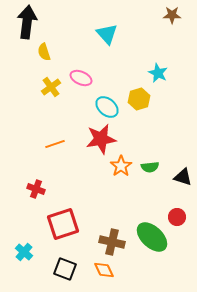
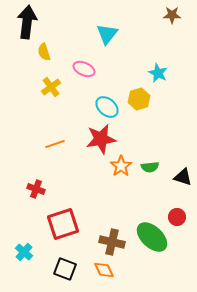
cyan triangle: rotated 20 degrees clockwise
pink ellipse: moved 3 px right, 9 px up
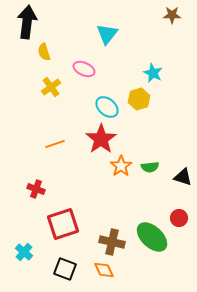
cyan star: moved 5 px left
red star: rotated 24 degrees counterclockwise
red circle: moved 2 px right, 1 px down
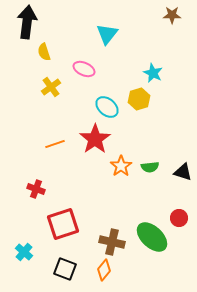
red star: moved 6 px left
black triangle: moved 5 px up
orange diamond: rotated 65 degrees clockwise
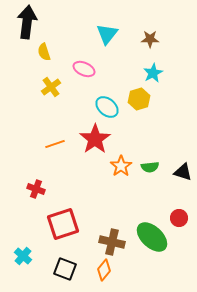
brown star: moved 22 px left, 24 px down
cyan star: rotated 18 degrees clockwise
cyan cross: moved 1 px left, 4 px down
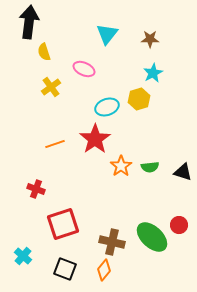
black arrow: moved 2 px right
cyan ellipse: rotated 60 degrees counterclockwise
red circle: moved 7 px down
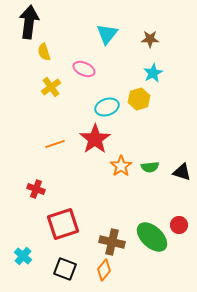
black triangle: moved 1 px left
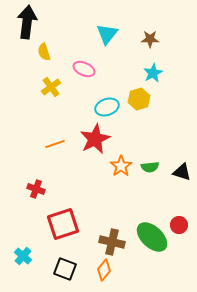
black arrow: moved 2 px left
red star: rotated 8 degrees clockwise
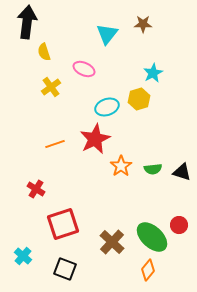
brown star: moved 7 px left, 15 px up
green semicircle: moved 3 px right, 2 px down
red cross: rotated 12 degrees clockwise
brown cross: rotated 30 degrees clockwise
orange diamond: moved 44 px right
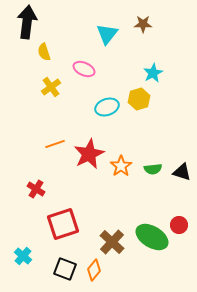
red star: moved 6 px left, 15 px down
green ellipse: rotated 12 degrees counterclockwise
orange diamond: moved 54 px left
